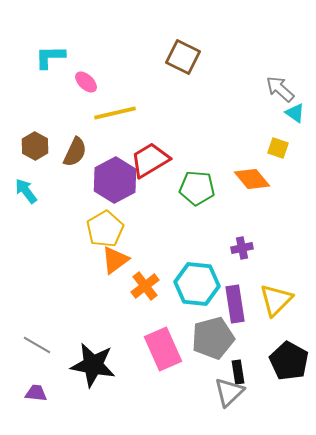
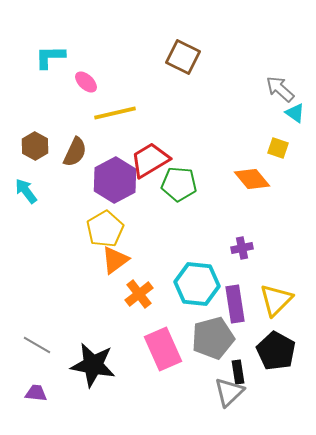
green pentagon: moved 18 px left, 4 px up
orange cross: moved 6 px left, 8 px down
black pentagon: moved 13 px left, 10 px up
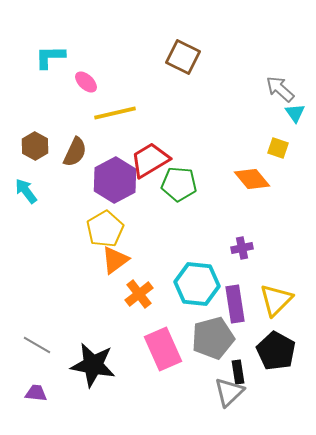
cyan triangle: rotated 20 degrees clockwise
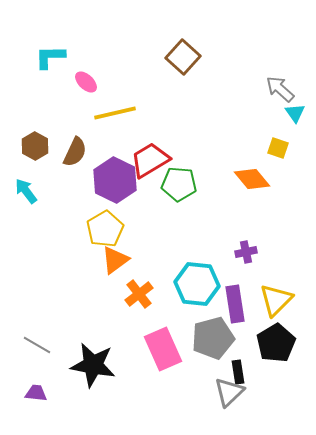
brown square: rotated 16 degrees clockwise
purple hexagon: rotated 6 degrees counterclockwise
purple cross: moved 4 px right, 4 px down
black pentagon: moved 8 px up; rotated 12 degrees clockwise
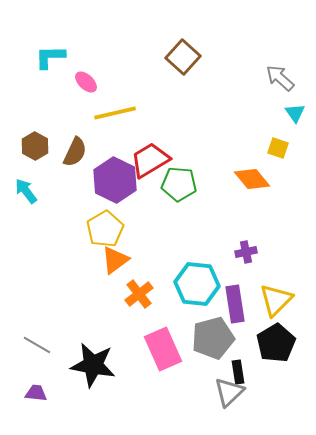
gray arrow: moved 11 px up
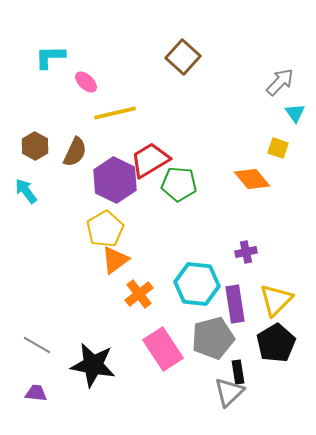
gray arrow: moved 4 px down; rotated 92 degrees clockwise
pink rectangle: rotated 9 degrees counterclockwise
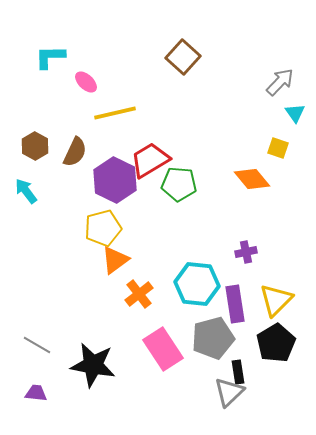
yellow pentagon: moved 2 px left, 1 px up; rotated 15 degrees clockwise
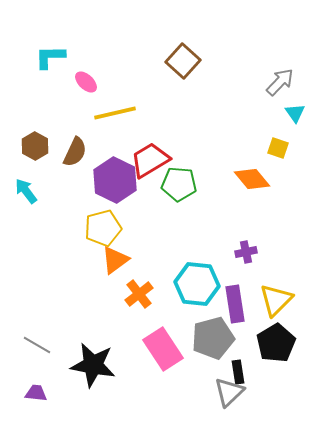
brown square: moved 4 px down
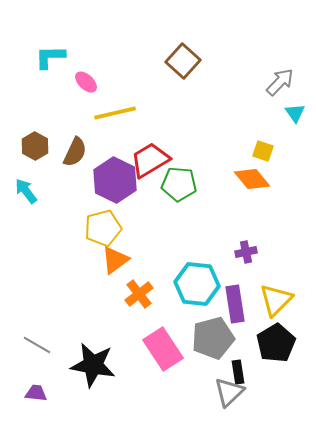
yellow square: moved 15 px left, 3 px down
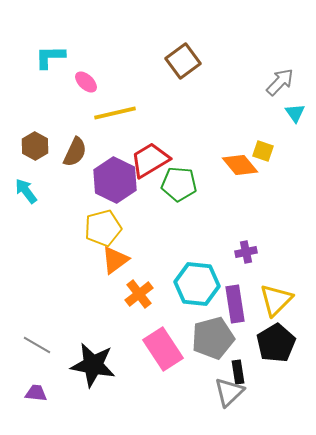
brown square: rotated 12 degrees clockwise
orange diamond: moved 12 px left, 14 px up
